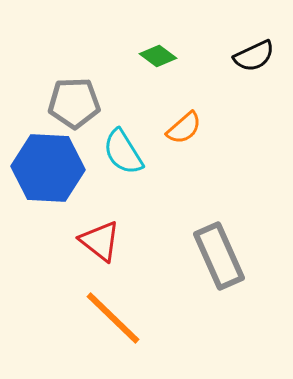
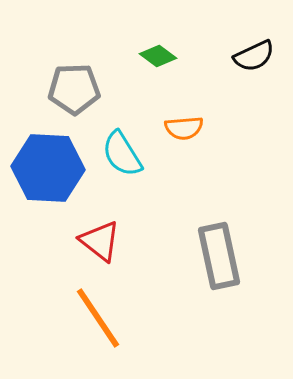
gray pentagon: moved 14 px up
orange semicircle: rotated 36 degrees clockwise
cyan semicircle: moved 1 px left, 2 px down
gray rectangle: rotated 12 degrees clockwise
orange line: moved 15 px left; rotated 12 degrees clockwise
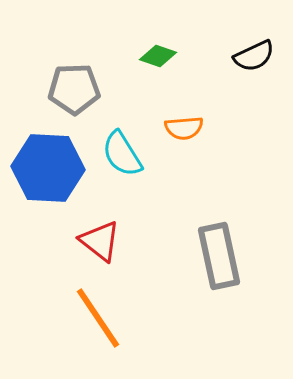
green diamond: rotated 18 degrees counterclockwise
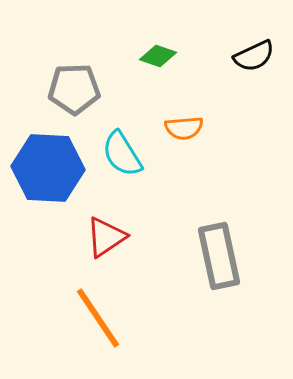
red triangle: moved 6 px right, 4 px up; rotated 48 degrees clockwise
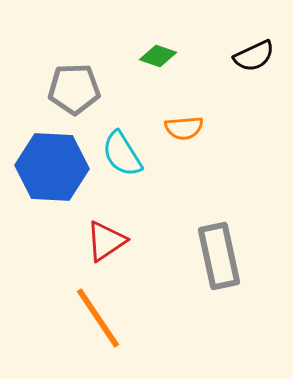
blue hexagon: moved 4 px right, 1 px up
red triangle: moved 4 px down
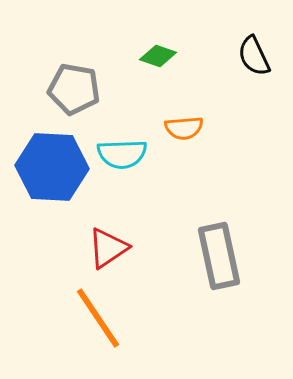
black semicircle: rotated 90 degrees clockwise
gray pentagon: rotated 12 degrees clockwise
cyan semicircle: rotated 60 degrees counterclockwise
red triangle: moved 2 px right, 7 px down
